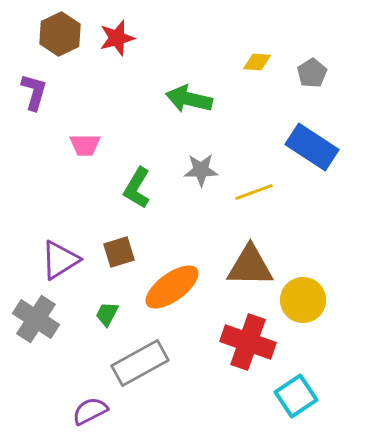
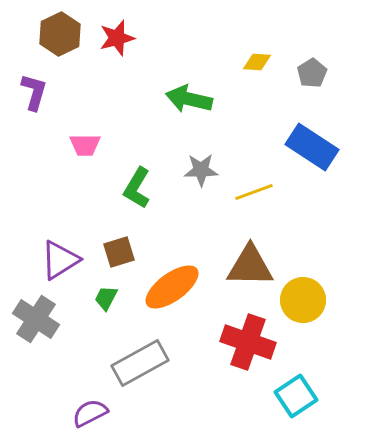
green trapezoid: moved 1 px left, 16 px up
purple semicircle: moved 2 px down
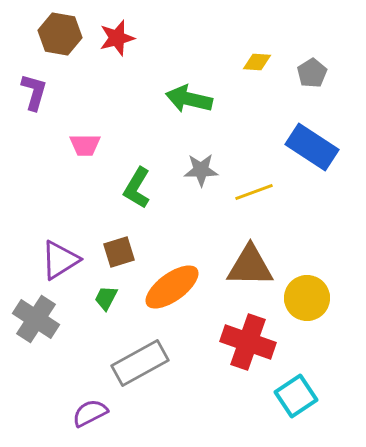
brown hexagon: rotated 24 degrees counterclockwise
yellow circle: moved 4 px right, 2 px up
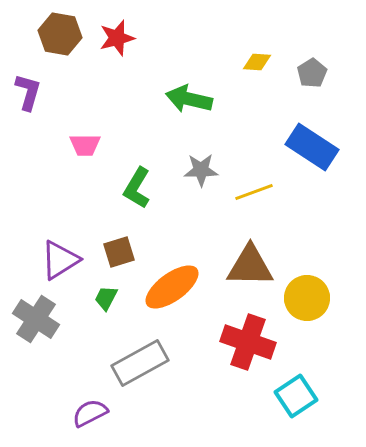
purple L-shape: moved 6 px left
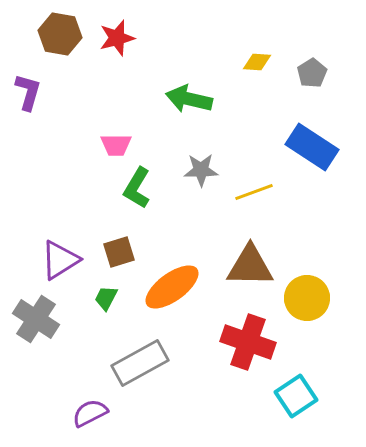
pink trapezoid: moved 31 px right
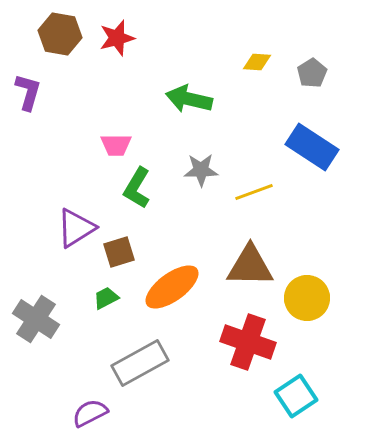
purple triangle: moved 16 px right, 32 px up
green trapezoid: rotated 36 degrees clockwise
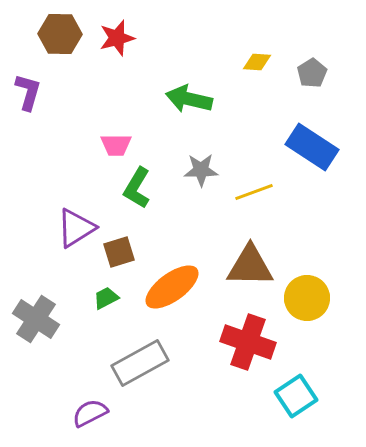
brown hexagon: rotated 9 degrees counterclockwise
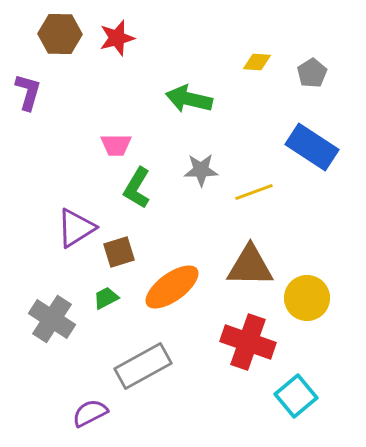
gray cross: moved 16 px right
gray rectangle: moved 3 px right, 3 px down
cyan square: rotated 6 degrees counterclockwise
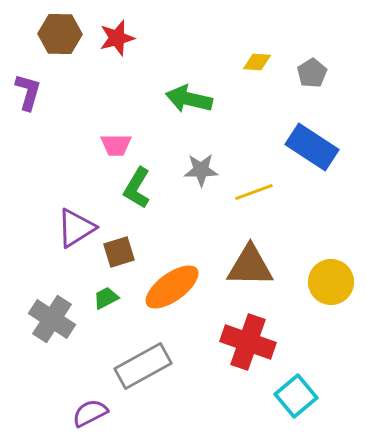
yellow circle: moved 24 px right, 16 px up
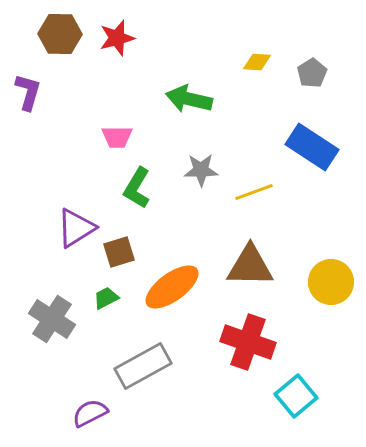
pink trapezoid: moved 1 px right, 8 px up
